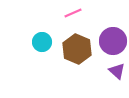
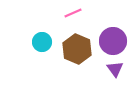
purple triangle: moved 2 px left, 2 px up; rotated 12 degrees clockwise
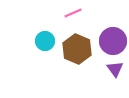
cyan circle: moved 3 px right, 1 px up
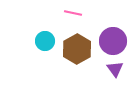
pink line: rotated 36 degrees clockwise
brown hexagon: rotated 8 degrees clockwise
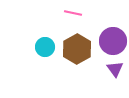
cyan circle: moved 6 px down
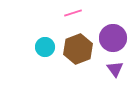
pink line: rotated 30 degrees counterclockwise
purple circle: moved 3 px up
brown hexagon: moved 1 px right; rotated 8 degrees clockwise
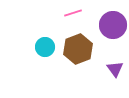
purple circle: moved 13 px up
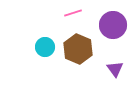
brown hexagon: rotated 16 degrees counterclockwise
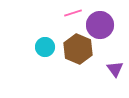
purple circle: moved 13 px left
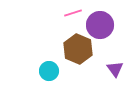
cyan circle: moved 4 px right, 24 px down
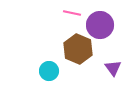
pink line: moved 1 px left; rotated 30 degrees clockwise
purple triangle: moved 2 px left, 1 px up
